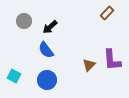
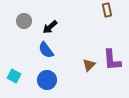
brown rectangle: moved 3 px up; rotated 56 degrees counterclockwise
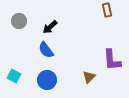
gray circle: moved 5 px left
brown triangle: moved 12 px down
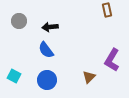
black arrow: rotated 35 degrees clockwise
purple L-shape: rotated 35 degrees clockwise
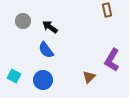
gray circle: moved 4 px right
black arrow: rotated 42 degrees clockwise
blue circle: moved 4 px left
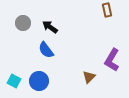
gray circle: moved 2 px down
cyan square: moved 5 px down
blue circle: moved 4 px left, 1 px down
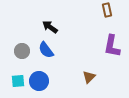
gray circle: moved 1 px left, 28 px down
purple L-shape: moved 14 px up; rotated 20 degrees counterclockwise
cyan square: moved 4 px right; rotated 32 degrees counterclockwise
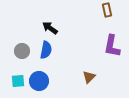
black arrow: moved 1 px down
blue semicircle: rotated 132 degrees counterclockwise
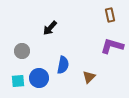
brown rectangle: moved 3 px right, 5 px down
black arrow: rotated 84 degrees counterclockwise
purple L-shape: rotated 95 degrees clockwise
blue semicircle: moved 17 px right, 15 px down
blue circle: moved 3 px up
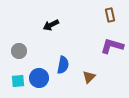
black arrow: moved 1 px right, 3 px up; rotated 21 degrees clockwise
gray circle: moved 3 px left
